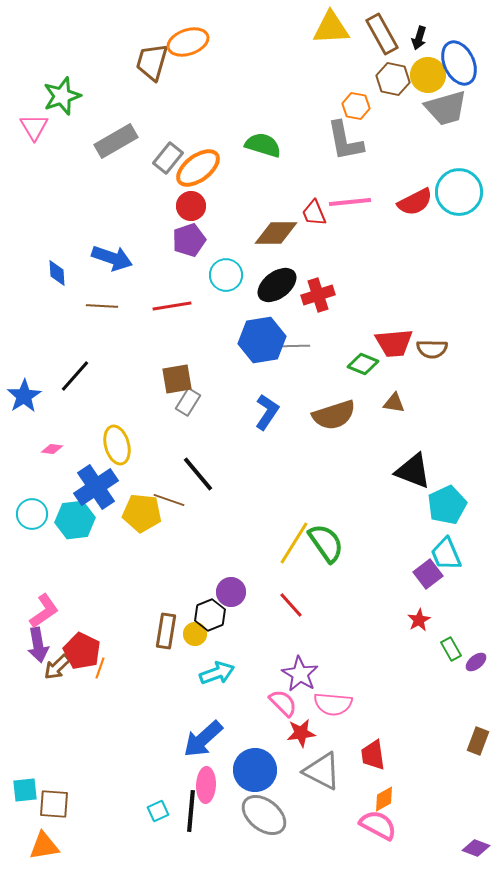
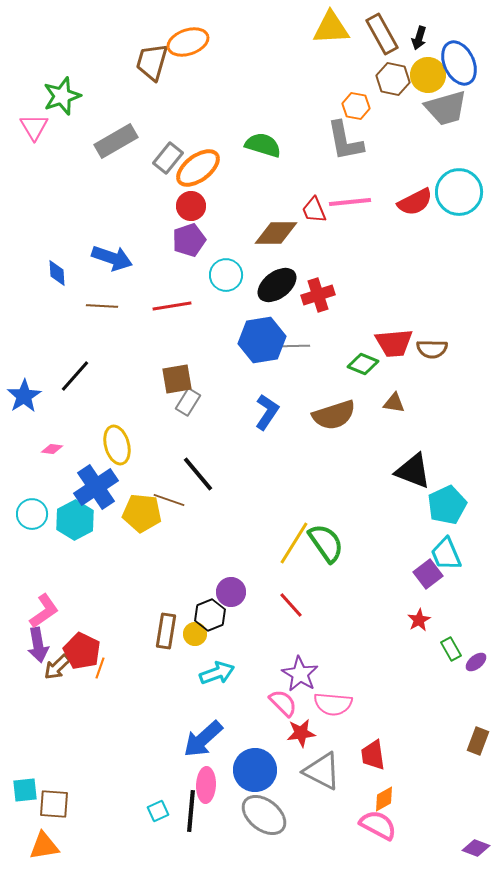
red trapezoid at (314, 213): moved 3 px up
cyan hexagon at (75, 520): rotated 21 degrees counterclockwise
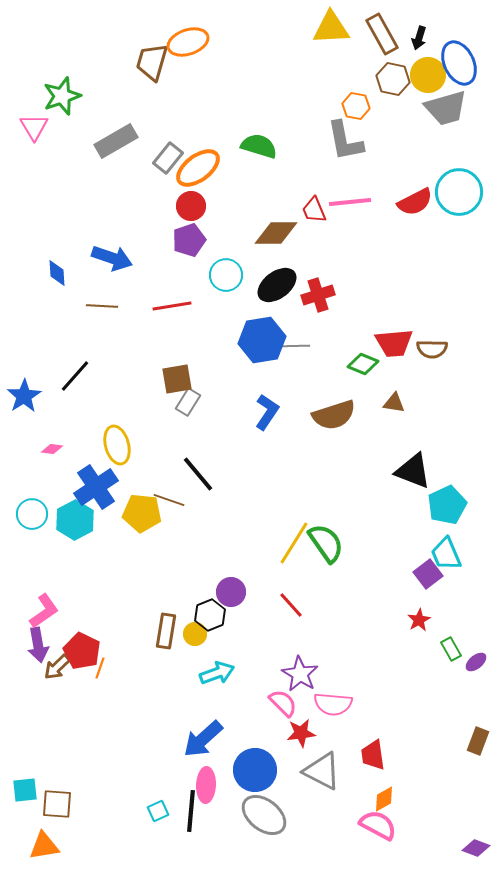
green semicircle at (263, 145): moved 4 px left, 1 px down
brown square at (54, 804): moved 3 px right
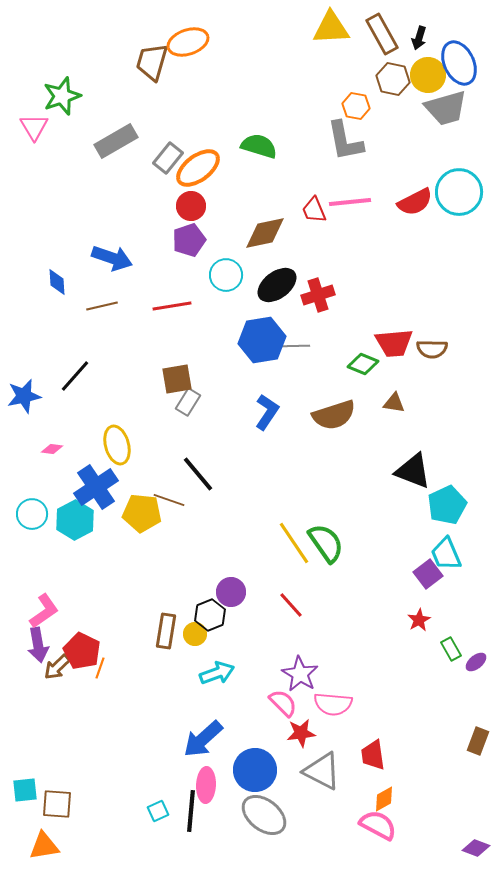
brown diamond at (276, 233): moved 11 px left; rotated 12 degrees counterclockwise
blue diamond at (57, 273): moved 9 px down
brown line at (102, 306): rotated 16 degrees counterclockwise
blue star at (24, 396): rotated 20 degrees clockwise
yellow line at (294, 543): rotated 66 degrees counterclockwise
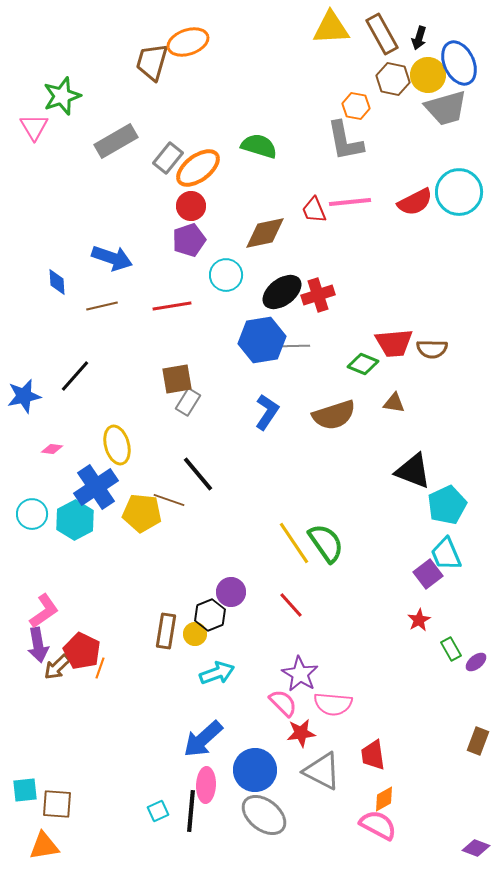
black ellipse at (277, 285): moved 5 px right, 7 px down
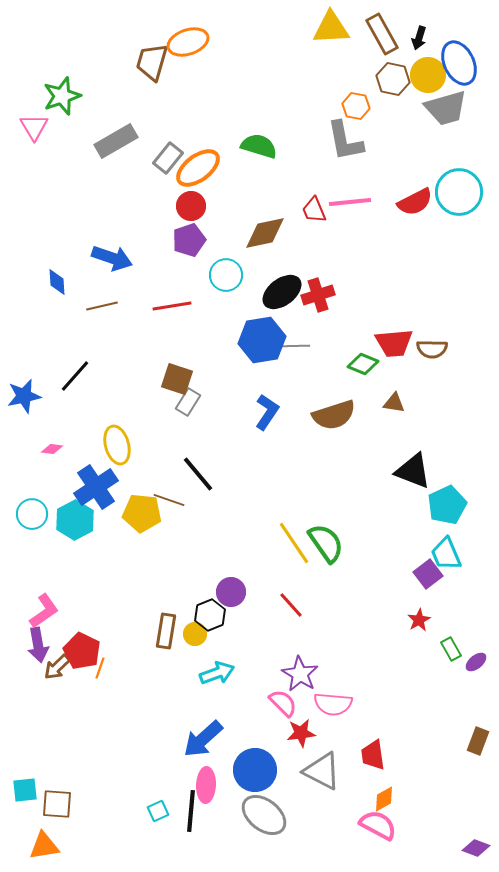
brown square at (177, 379): rotated 28 degrees clockwise
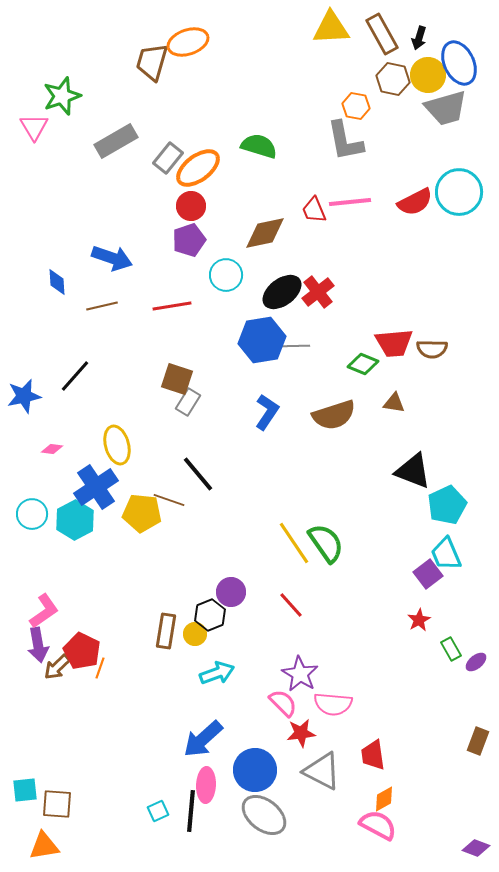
red cross at (318, 295): moved 3 px up; rotated 20 degrees counterclockwise
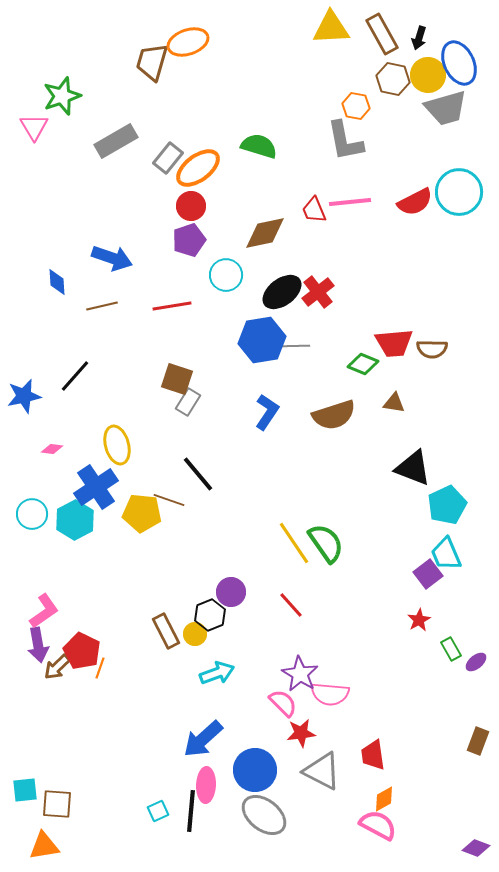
black triangle at (413, 471): moved 3 px up
brown rectangle at (166, 631): rotated 36 degrees counterclockwise
pink semicircle at (333, 704): moved 3 px left, 10 px up
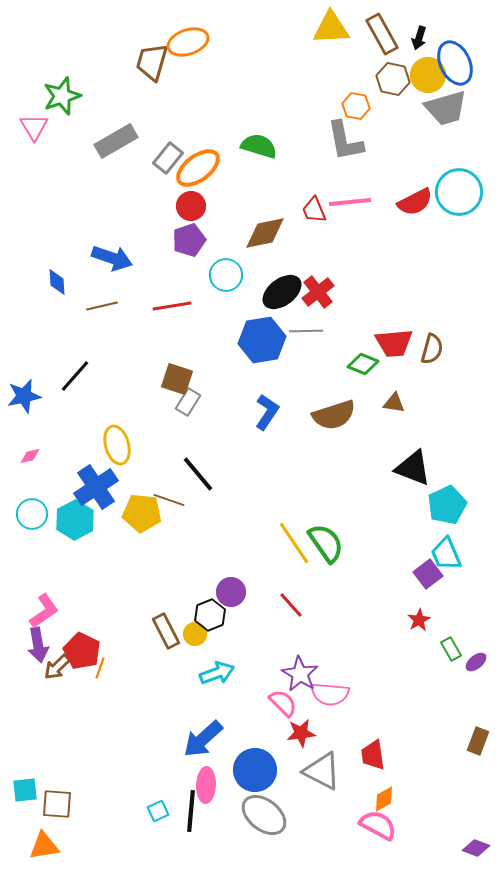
blue ellipse at (459, 63): moved 4 px left
gray line at (293, 346): moved 13 px right, 15 px up
brown semicircle at (432, 349): rotated 76 degrees counterclockwise
pink diamond at (52, 449): moved 22 px left, 7 px down; rotated 20 degrees counterclockwise
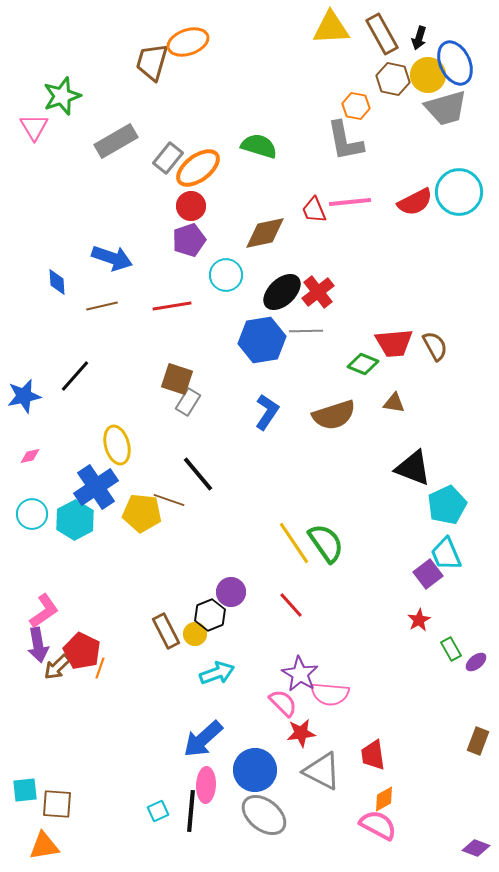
black ellipse at (282, 292): rotated 6 degrees counterclockwise
brown semicircle at (432, 349): moved 3 px right, 3 px up; rotated 44 degrees counterclockwise
